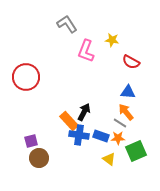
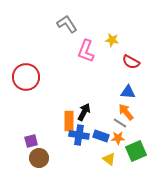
orange rectangle: rotated 42 degrees clockwise
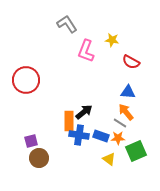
red circle: moved 3 px down
black arrow: rotated 24 degrees clockwise
